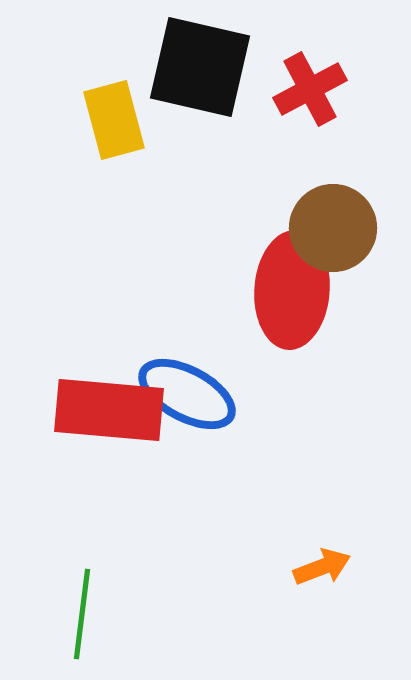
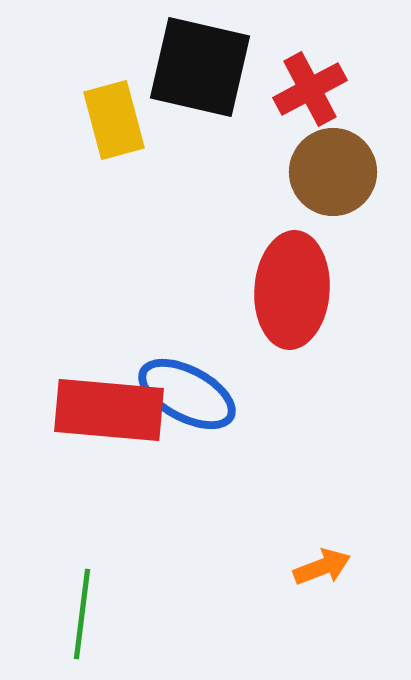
brown circle: moved 56 px up
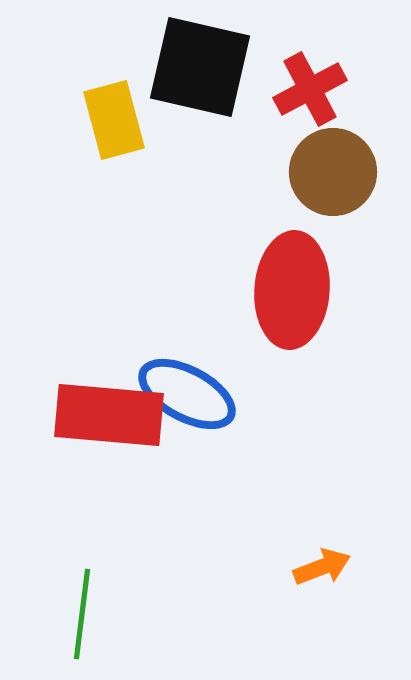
red rectangle: moved 5 px down
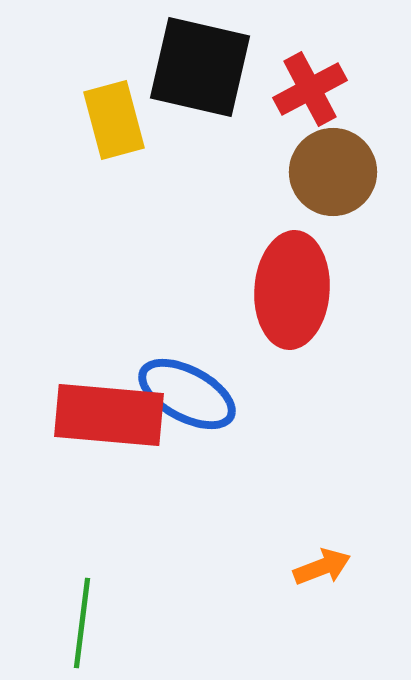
green line: moved 9 px down
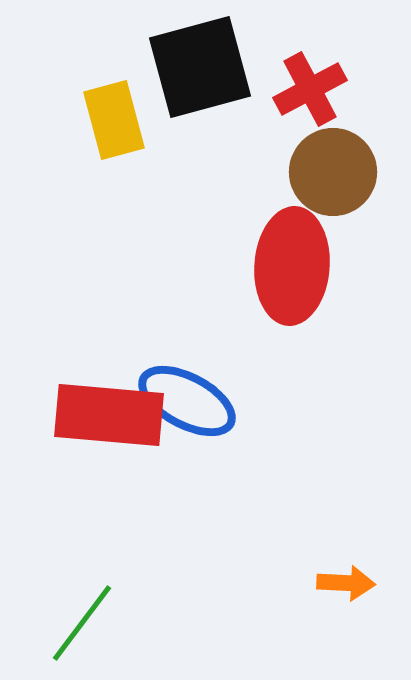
black square: rotated 28 degrees counterclockwise
red ellipse: moved 24 px up
blue ellipse: moved 7 px down
orange arrow: moved 24 px right, 16 px down; rotated 24 degrees clockwise
green line: rotated 30 degrees clockwise
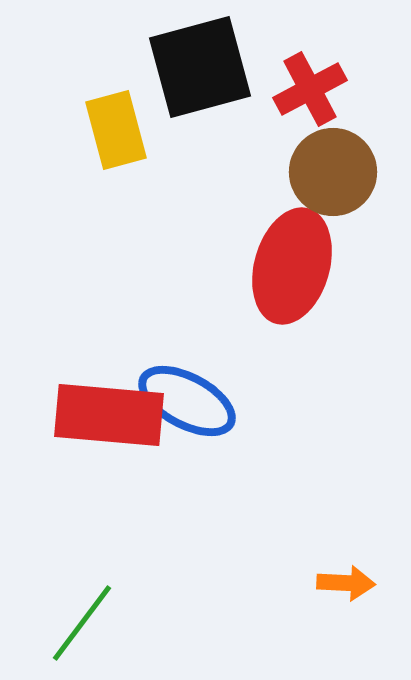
yellow rectangle: moved 2 px right, 10 px down
red ellipse: rotated 12 degrees clockwise
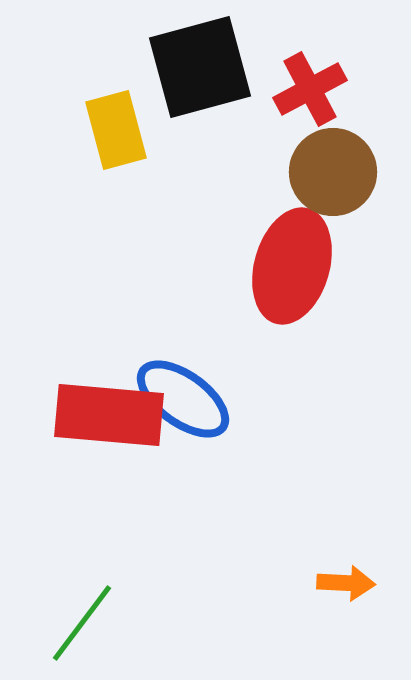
blue ellipse: moved 4 px left, 2 px up; rotated 8 degrees clockwise
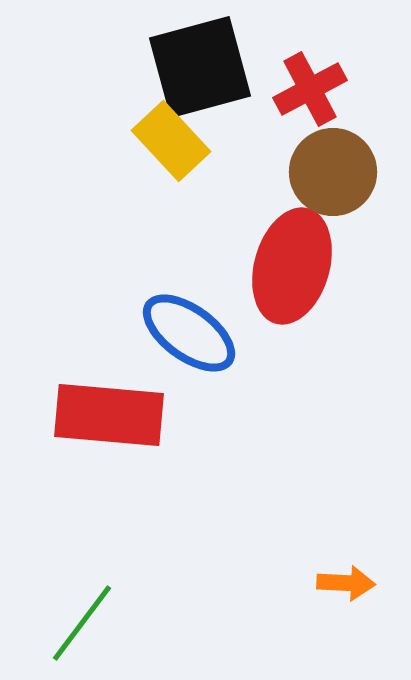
yellow rectangle: moved 55 px right, 11 px down; rotated 28 degrees counterclockwise
blue ellipse: moved 6 px right, 66 px up
